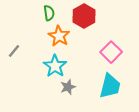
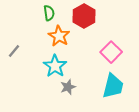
cyan trapezoid: moved 3 px right
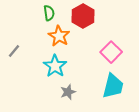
red hexagon: moved 1 px left
gray star: moved 5 px down
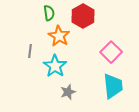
gray line: moved 16 px right; rotated 32 degrees counterclockwise
cyan trapezoid: rotated 20 degrees counterclockwise
